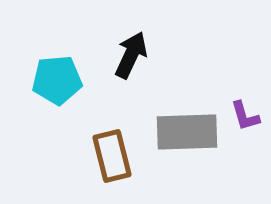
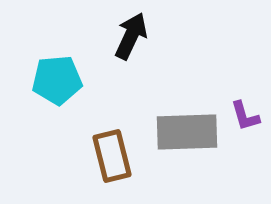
black arrow: moved 19 px up
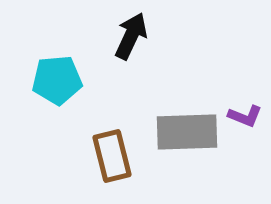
purple L-shape: rotated 52 degrees counterclockwise
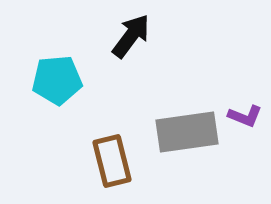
black arrow: rotated 12 degrees clockwise
gray rectangle: rotated 6 degrees counterclockwise
brown rectangle: moved 5 px down
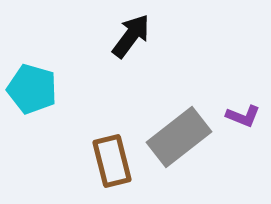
cyan pentagon: moved 25 px left, 9 px down; rotated 21 degrees clockwise
purple L-shape: moved 2 px left
gray rectangle: moved 8 px left, 5 px down; rotated 30 degrees counterclockwise
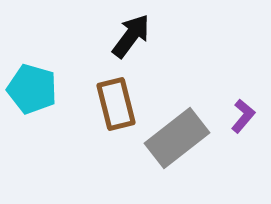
purple L-shape: rotated 72 degrees counterclockwise
gray rectangle: moved 2 px left, 1 px down
brown rectangle: moved 4 px right, 57 px up
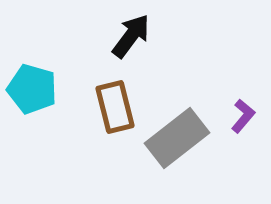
brown rectangle: moved 1 px left, 3 px down
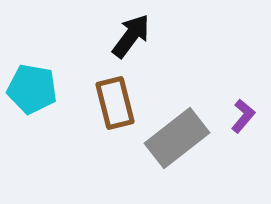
cyan pentagon: rotated 6 degrees counterclockwise
brown rectangle: moved 4 px up
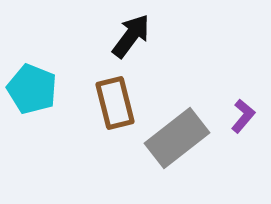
cyan pentagon: rotated 12 degrees clockwise
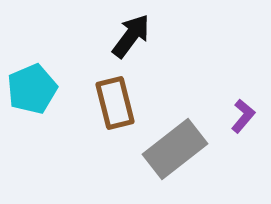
cyan pentagon: rotated 27 degrees clockwise
gray rectangle: moved 2 px left, 11 px down
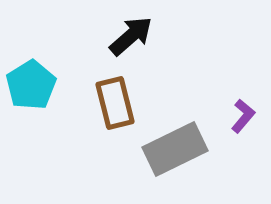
black arrow: rotated 12 degrees clockwise
cyan pentagon: moved 1 px left, 4 px up; rotated 9 degrees counterclockwise
gray rectangle: rotated 12 degrees clockwise
